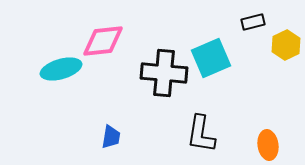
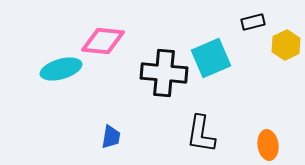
pink diamond: rotated 12 degrees clockwise
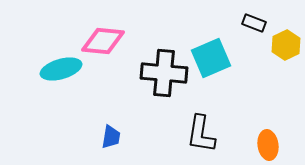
black rectangle: moved 1 px right, 1 px down; rotated 35 degrees clockwise
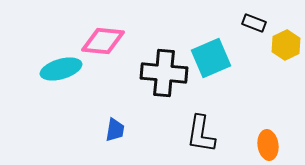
blue trapezoid: moved 4 px right, 7 px up
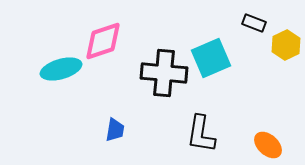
pink diamond: rotated 24 degrees counterclockwise
orange ellipse: rotated 40 degrees counterclockwise
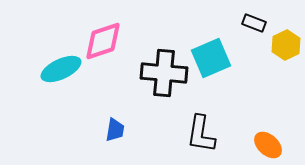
cyan ellipse: rotated 9 degrees counterclockwise
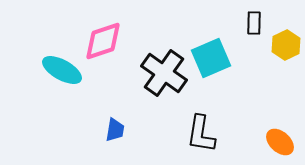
black rectangle: rotated 70 degrees clockwise
cyan ellipse: moved 1 px right, 1 px down; rotated 54 degrees clockwise
black cross: rotated 30 degrees clockwise
orange ellipse: moved 12 px right, 3 px up
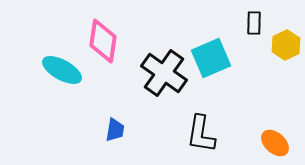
pink diamond: rotated 63 degrees counterclockwise
orange ellipse: moved 5 px left, 1 px down
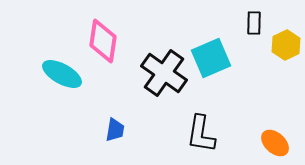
cyan ellipse: moved 4 px down
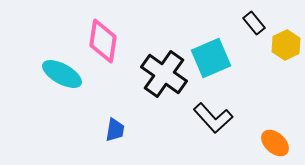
black rectangle: rotated 40 degrees counterclockwise
black cross: moved 1 px down
black L-shape: moved 12 px right, 16 px up; rotated 51 degrees counterclockwise
